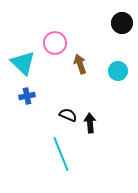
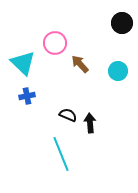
brown arrow: rotated 24 degrees counterclockwise
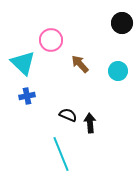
pink circle: moved 4 px left, 3 px up
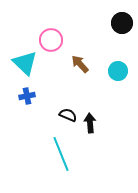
cyan triangle: moved 2 px right
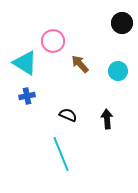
pink circle: moved 2 px right, 1 px down
cyan triangle: rotated 12 degrees counterclockwise
black arrow: moved 17 px right, 4 px up
